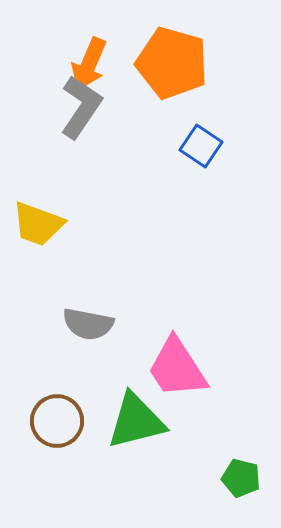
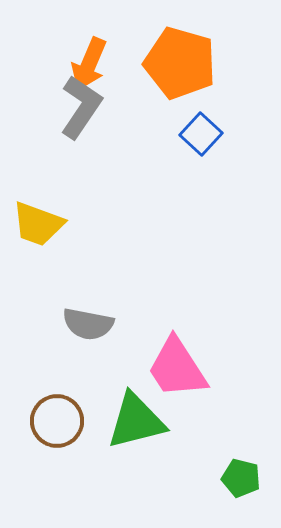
orange pentagon: moved 8 px right
blue square: moved 12 px up; rotated 9 degrees clockwise
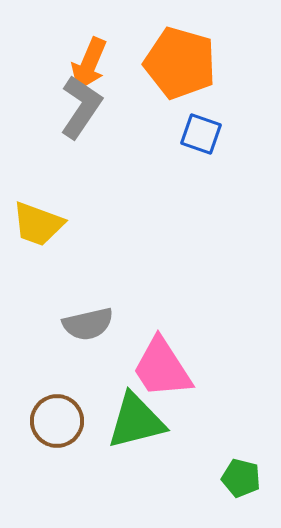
blue square: rotated 24 degrees counterclockwise
gray semicircle: rotated 24 degrees counterclockwise
pink trapezoid: moved 15 px left
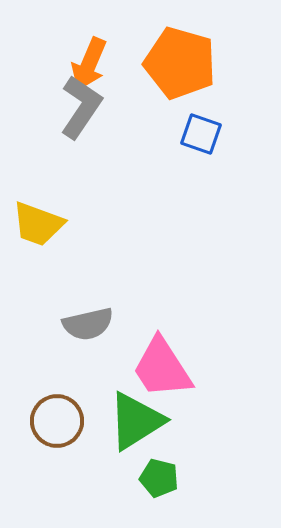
green triangle: rotated 18 degrees counterclockwise
green pentagon: moved 82 px left
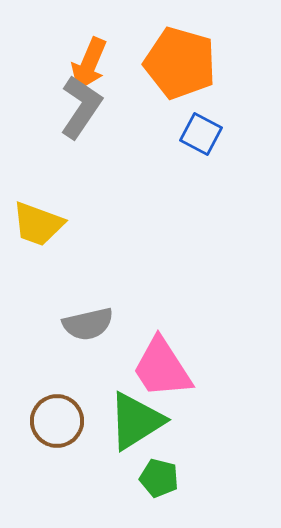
blue square: rotated 9 degrees clockwise
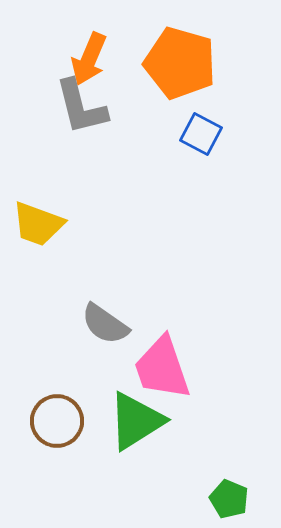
orange arrow: moved 5 px up
gray L-shape: rotated 132 degrees clockwise
gray semicircle: moved 17 px right; rotated 48 degrees clockwise
pink trapezoid: rotated 14 degrees clockwise
green pentagon: moved 70 px right, 21 px down; rotated 9 degrees clockwise
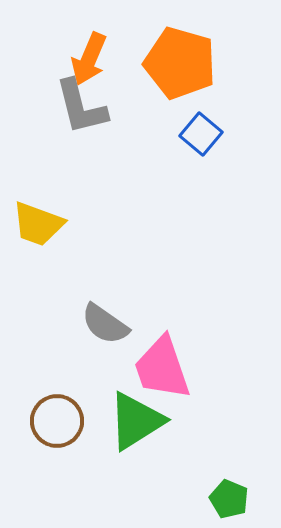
blue square: rotated 12 degrees clockwise
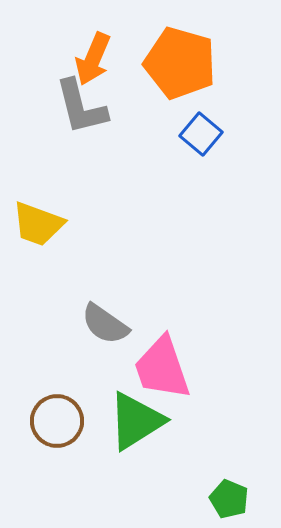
orange arrow: moved 4 px right
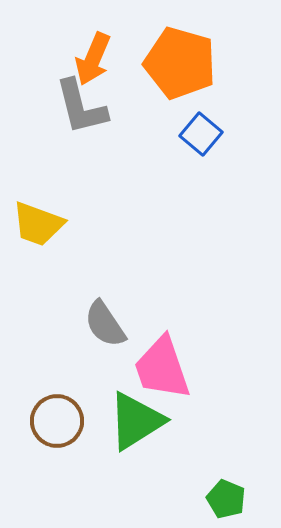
gray semicircle: rotated 21 degrees clockwise
green pentagon: moved 3 px left
